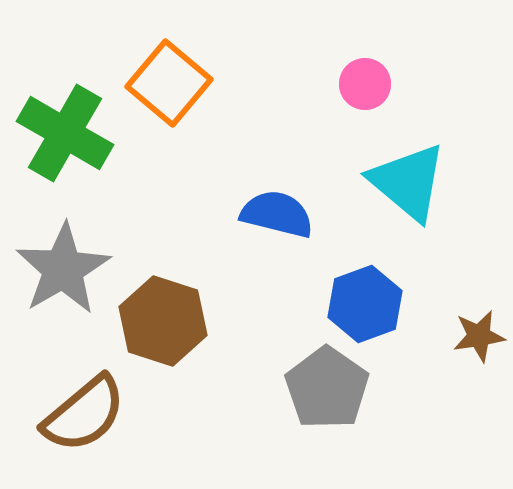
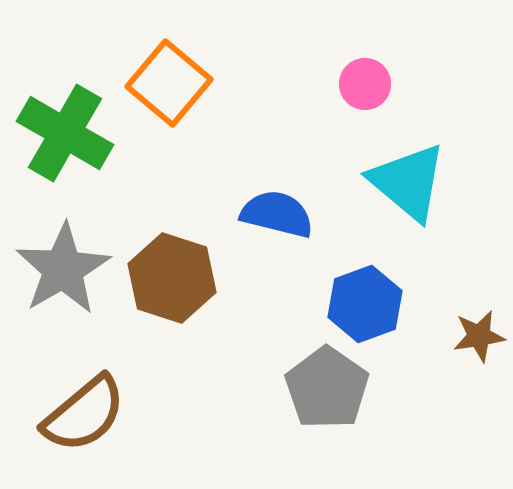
brown hexagon: moved 9 px right, 43 px up
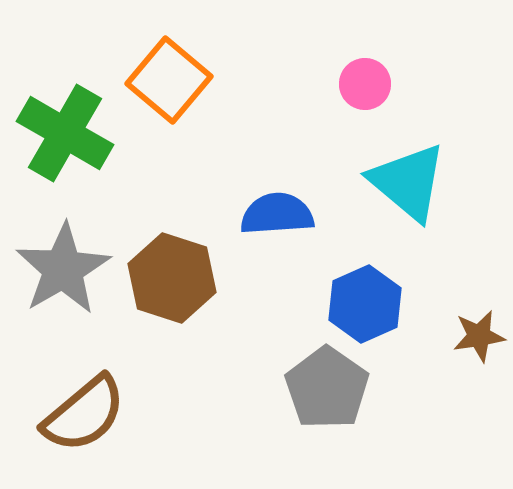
orange square: moved 3 px up
blue semicircle: rotated 18 degrees counterclockwise
blue hexagon: rotated 4 degrees counterclockwise
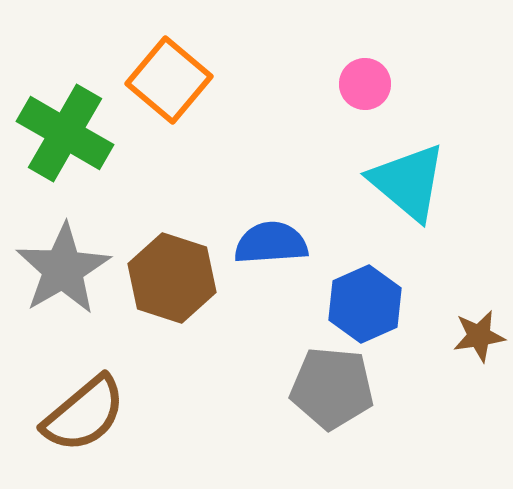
blue semicircle: moved 6 px left, 29 px down
gray pentagon: moved 5 px right; rotated 30 degrees counterclockwise
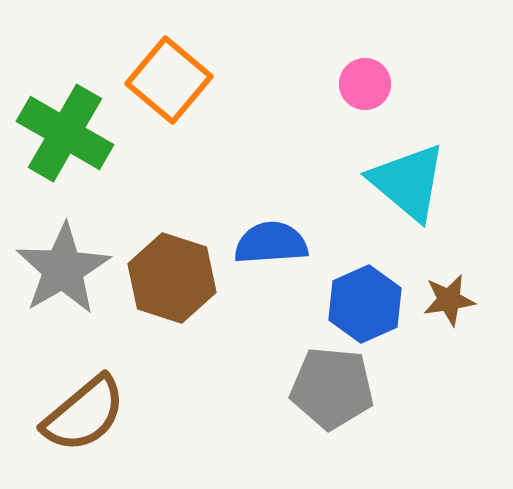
brown star: moved 30 px left, 36 px up
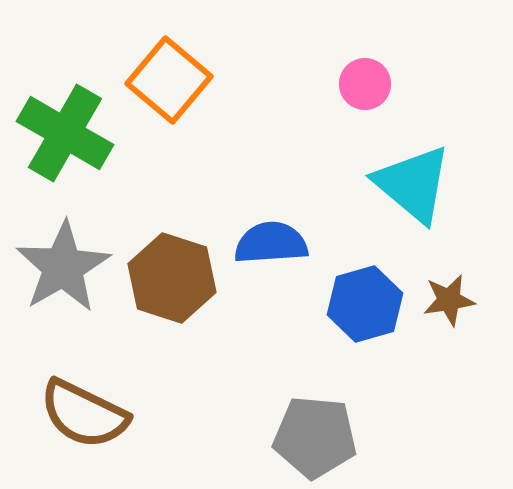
cyan triangle: moved 5 px right, 2 px down
gray star: moved 2 px up
blue hexagon: rotated 8 degrees clockwise
gray pentagon: moved 17 px left, 49 px down
brown semicircle: rotated 66 degrees clockwise
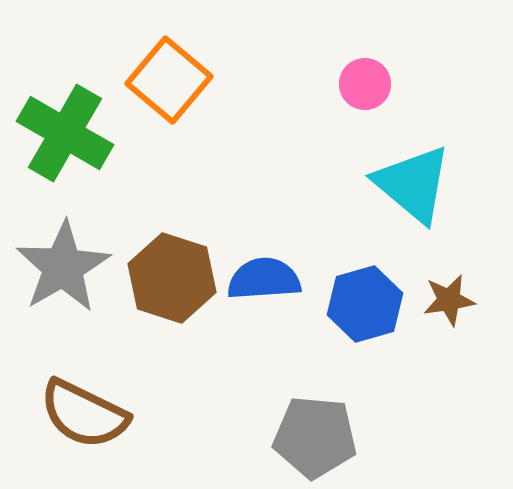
blue semicircle: moved 7 px left, 36 px down
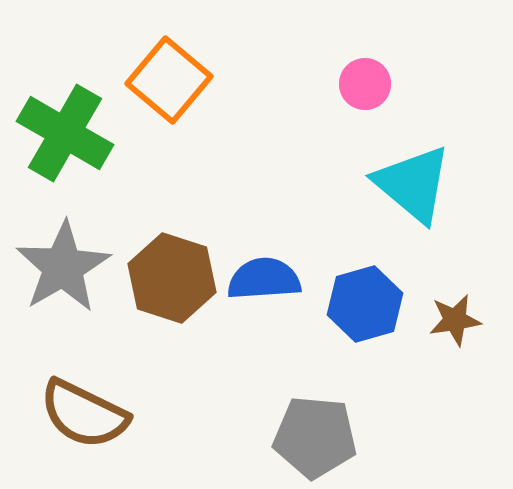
brown star: moved 6 px right, 20 px down
